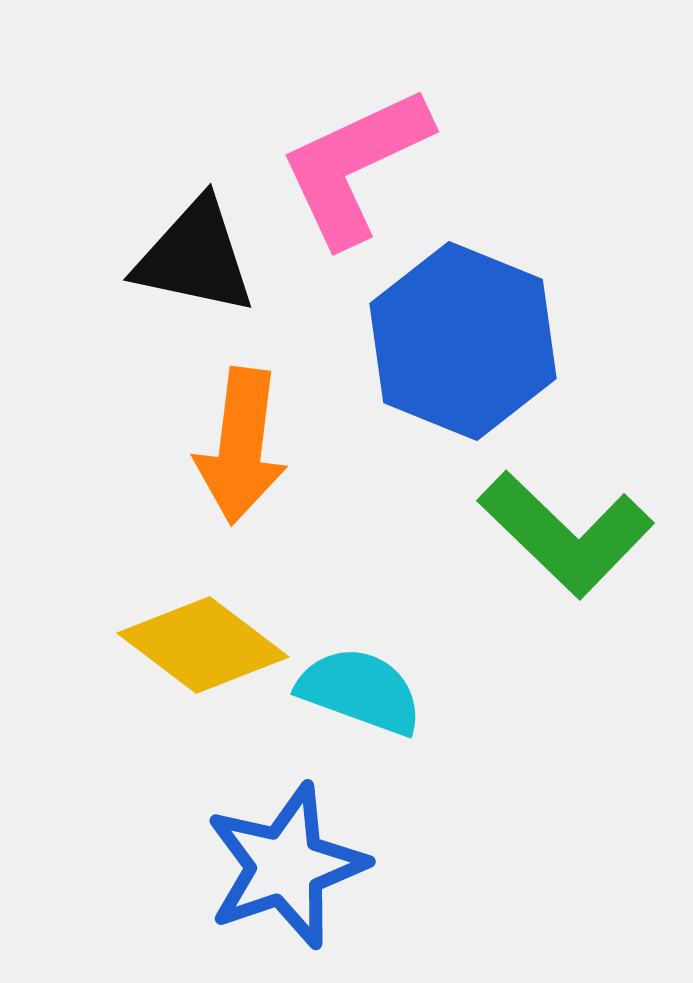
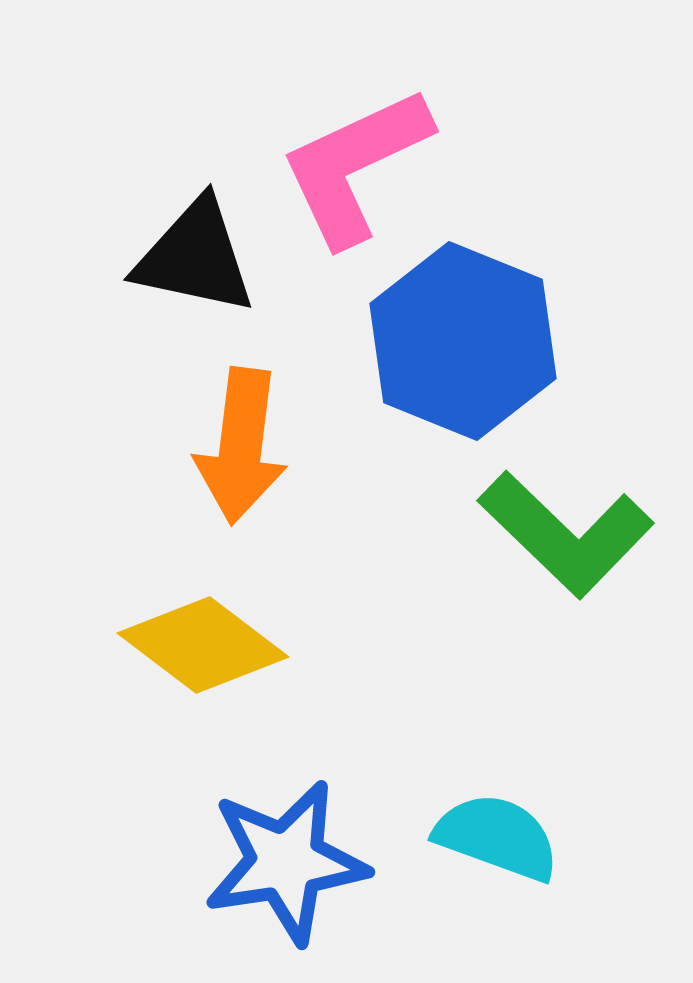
cyan semicircle: moved 137 px right, 146 px down
blue star: moved 4 px up; rotated 10 degrees clockwise
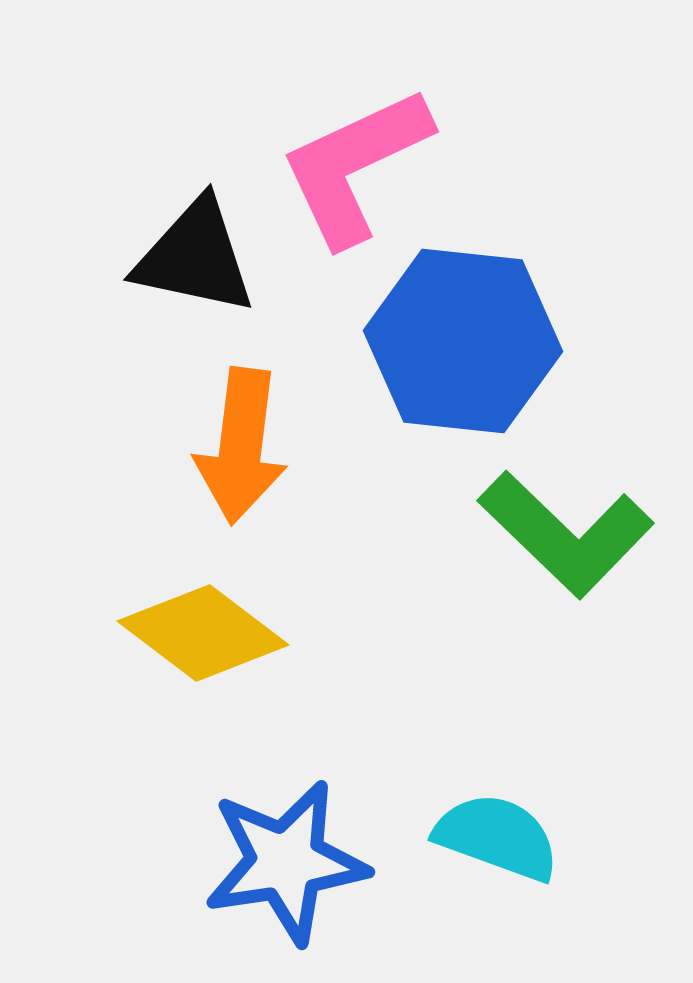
blue hexagon: rotated 16 degrees counterclockwise
yellow diamond: moved 12 px up
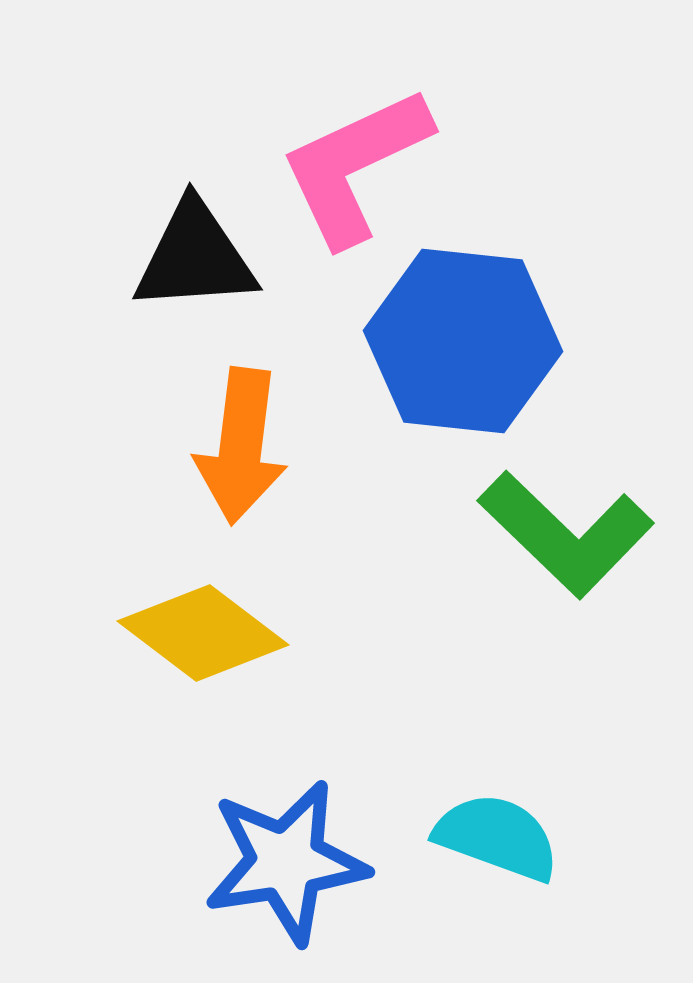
black triangle: rotated 16 degrees counterclockwise
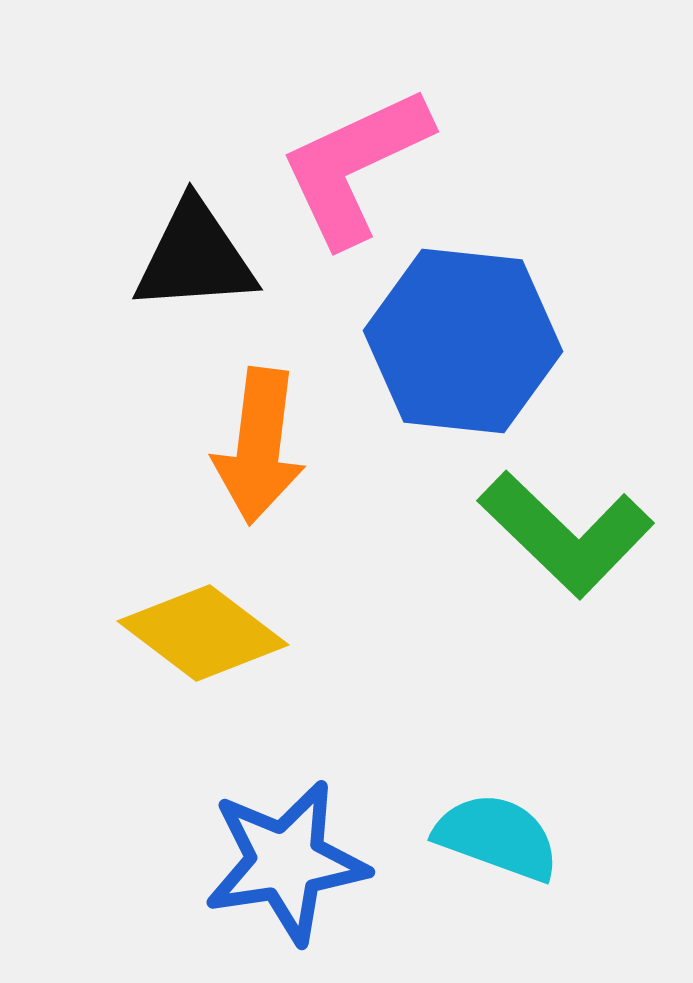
orange arrow: moved 18 px right
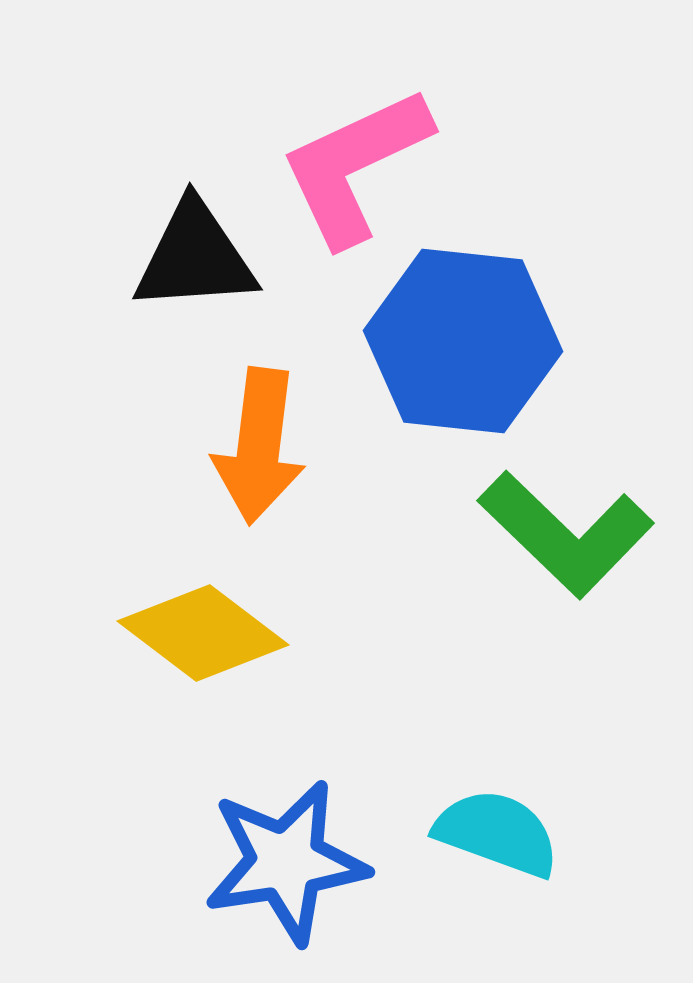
cyan semicircle: moved 4 px up
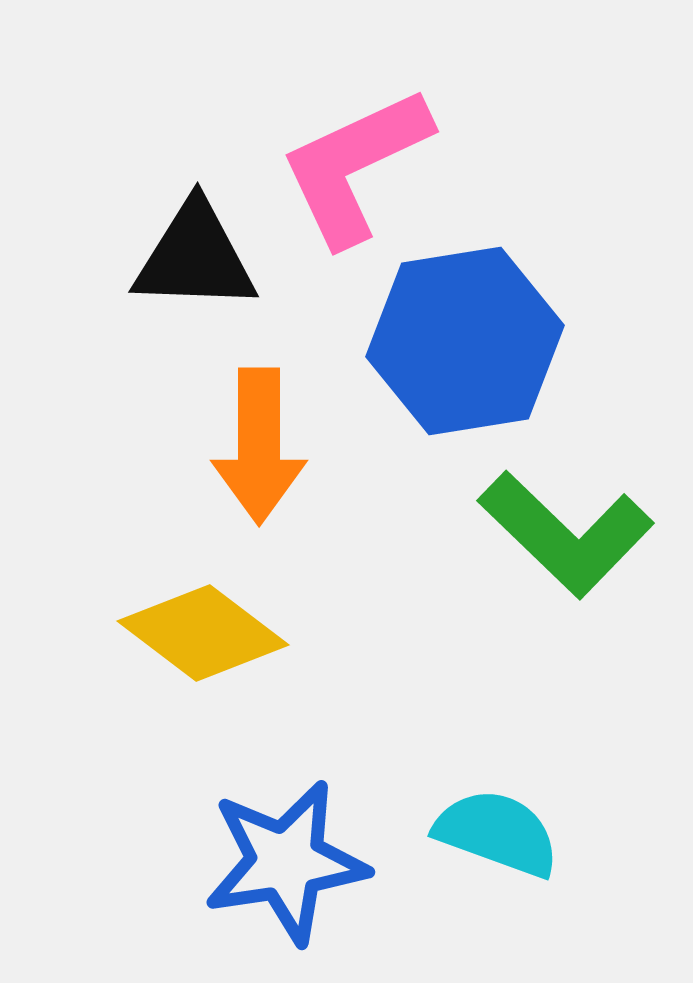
black triangle: rotated 6 degrees clockwise
blue hexagon: moved 2 px right; rotated 15 degrees counterclockwise
orange arrow: rotated 7 degrees counterclockwise
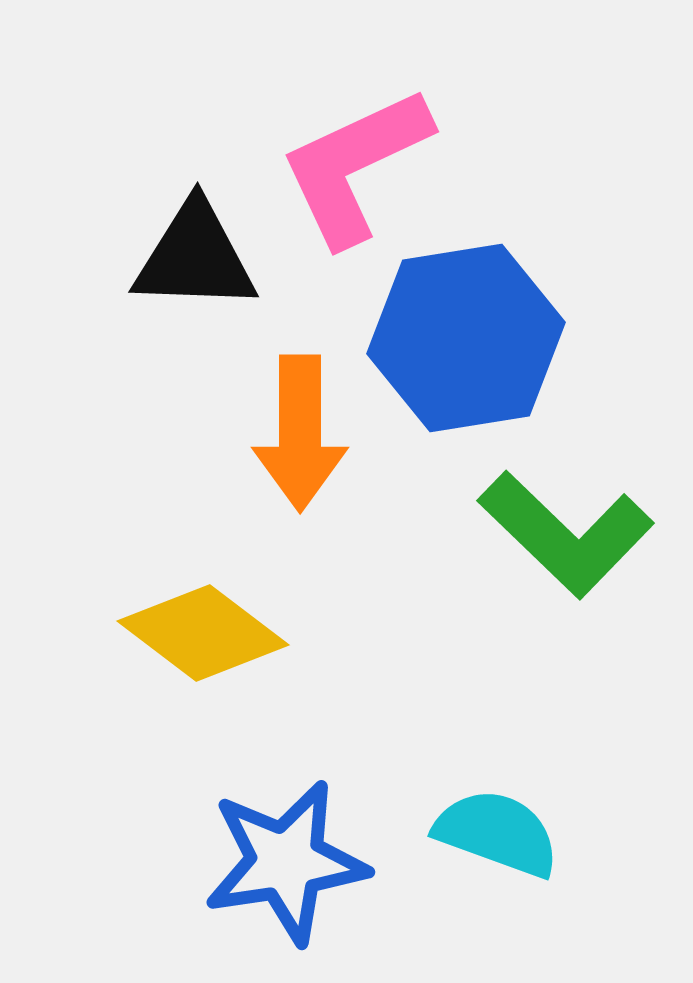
blue hexagon: moved 1 px right, 3 px up
orange arrow: moved 41 px right, 13 px up
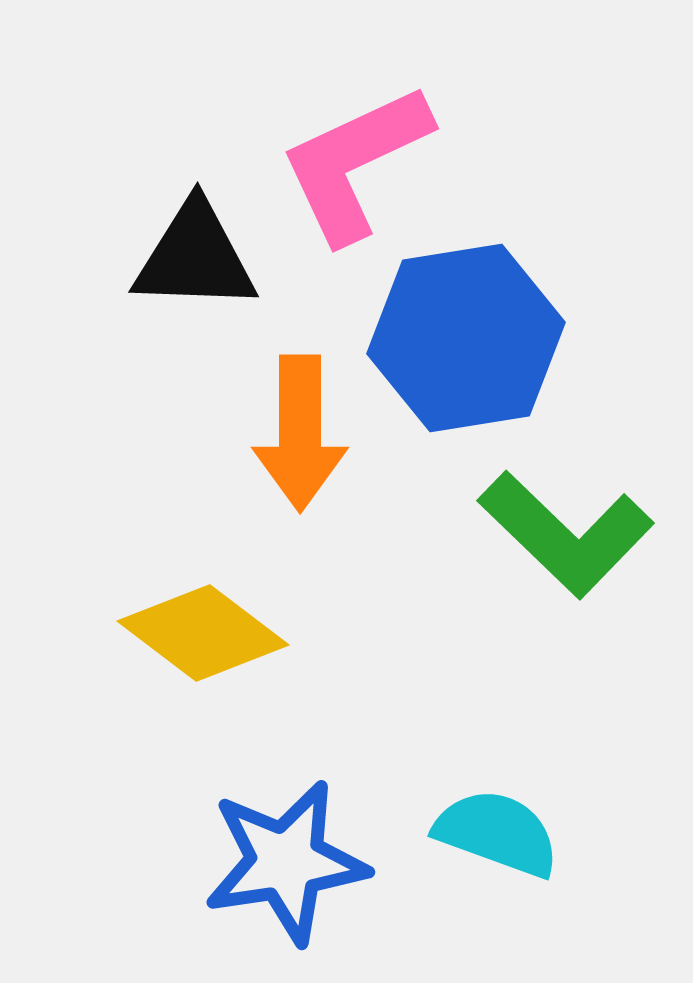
pink L-shape: moved 3 px up
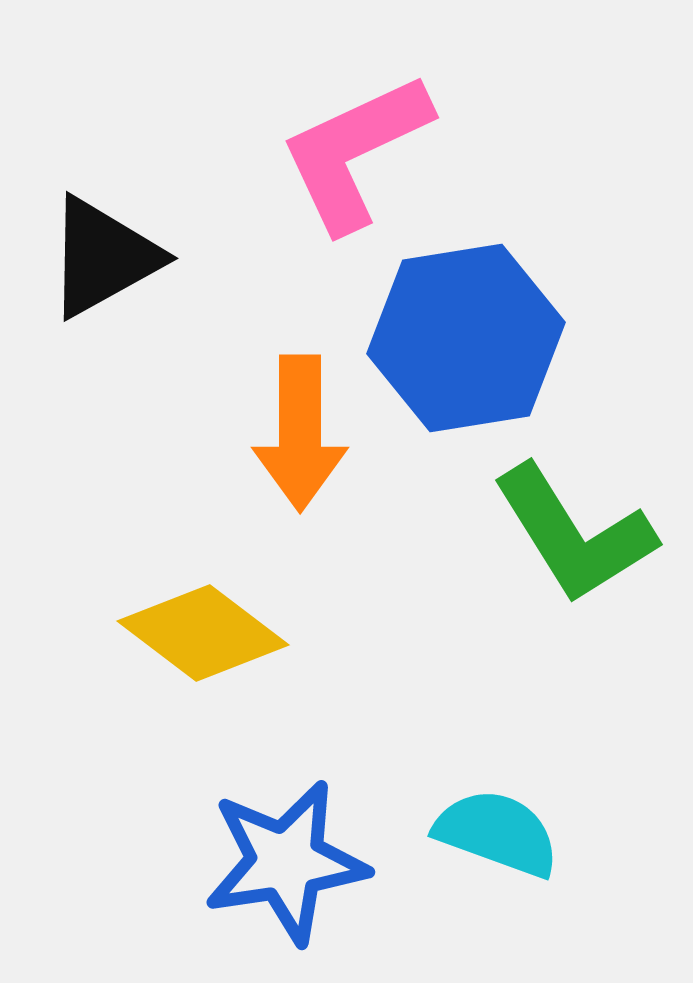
pink L-shape: moved 11 px up
black triangle: moved 92 px left; rotated 31 degrees counterclockwise
green L-shape: moved 8 px right; rotated 14 degrees clockwise
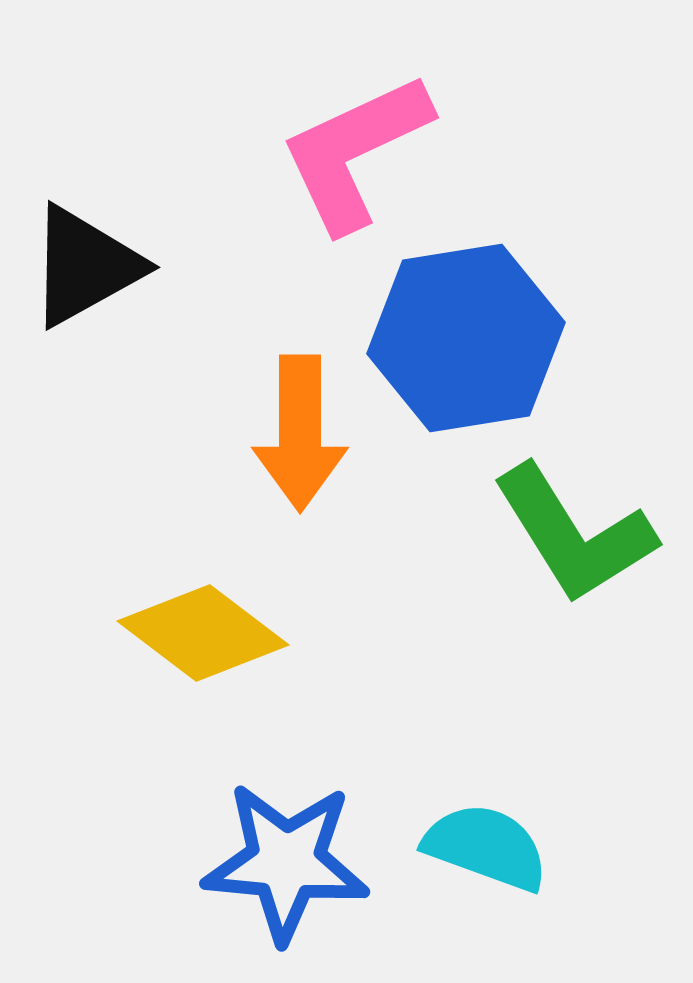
black triangle: moved 18 px left, 9 px down
cyan semicircle: moved 11 px left, 14 px down
blue star: rotated 14 degrees clockwise
